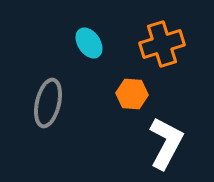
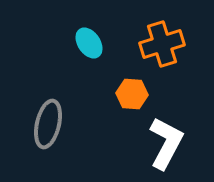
gray ellipse: moved 21 px down
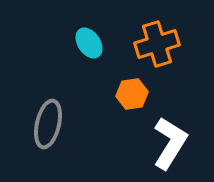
orange cross: moved 5 px left
orange hexagon: rotated 12 degrees counterclockwise
white L-shape: moved 4 px right; rotated 4 degrees clockwise
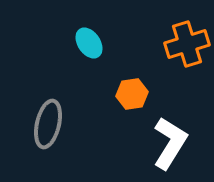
orange cross: moved 30 px right
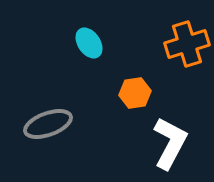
orange hexagon: moved 3 px right, 1 px up
gray ellipse: rotated 57 degrees clockwise
white L-shape: rotated 4 degrees counterclockwise
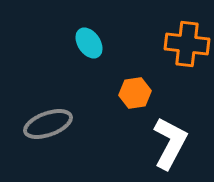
orange cross: rotated 24 degrees clockwise
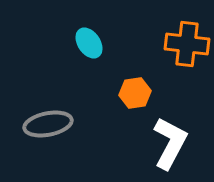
gray ellipse: rotated 9 degrees clockwise
